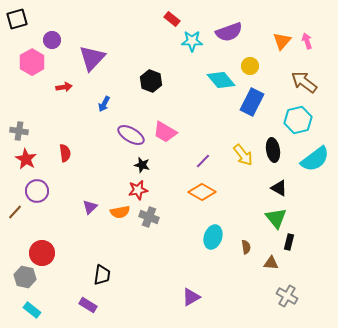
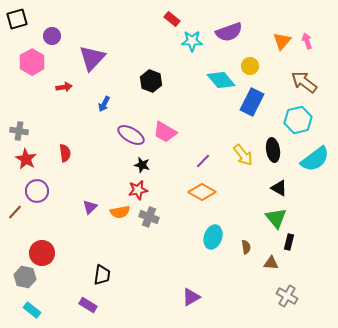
purple circle at (52, 40): moved 4 px up
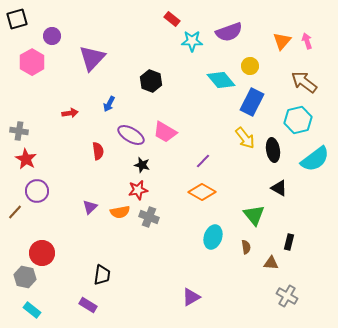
red arrow at (64, 87): moved 6 px right, 26 px down
blue arrow at (104, 104): moved 5 px right
red semicircle at (65, 153): moved 33 px right, 2 px up
yellow arrow at (243, 155): moved 2 px right, 17 px up
green triangle at (276, 218): moved 22 px left, 3 px up
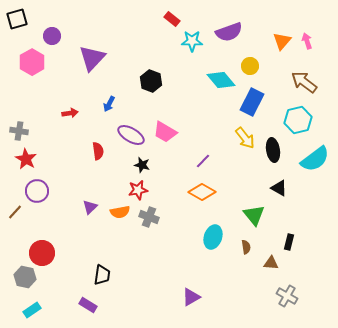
cyan rectangle at (32, 310): rotated 72 degrees counterclockwise
